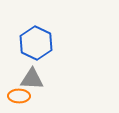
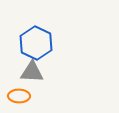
gray triangle: moved 7 px up
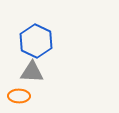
blue hexagon: moved 2 px up
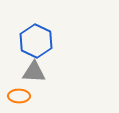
gray triangle: moved 2 px right
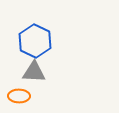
blue hexagon: moved 1 px left
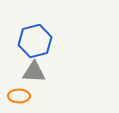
blue hexagon: rotated 20 degrees clockwise
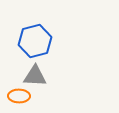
gray triangle: moved 1 px right, 4 px down
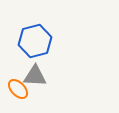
orange ellipse: moved 1 px left, 7 px up; rotated 45 degrees clockwise
